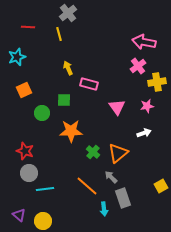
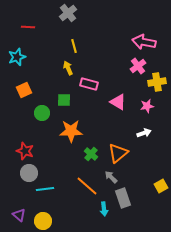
yellow line: moved 15 px right, 12 px down
pink triangle: moved 1 px right, 5 px up; rotated 24 degrees counterclockwise
green cross: moved 2 px left, 2 px down
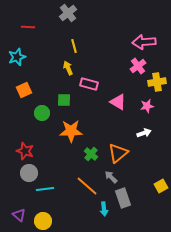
pink arrow: rotated 15 degrees counterclockwise
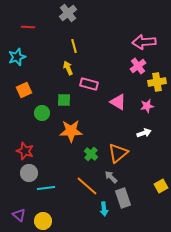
cyan line: moved 1 px right, 1 px up
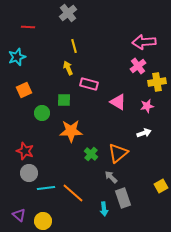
orange line: moved 14 px left, 7 px down
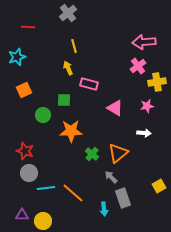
pink triangle: moved 3 px left, 6 px down
green circle: moved 1 px right, 2 px down
white arrow: rotated 24 degrees clockwise
green cross: moved 1 px right
yellow square: moved 2 px left
purple triangle: moved 3 px right; rotated 40 degrees counterclockwise
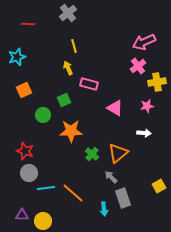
red line: moved 3 px up
pink arrow: rotated 20 degrees counterclockwise
green square: rotated 24 degrees counterclockwise
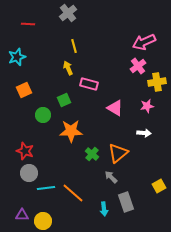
gray rectangle: moved 3 px right, 4 px down
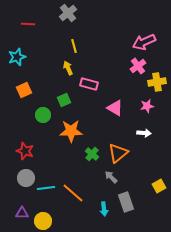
gray circle: moved 3 px left, 5 px down
purple triangle: moved 2 px up
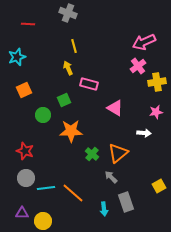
gray cross: rotated 30 degrees counterclockwise
pink star: moved 9 px right, 6 px down
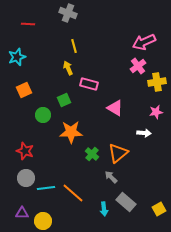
orange star: moved 1 px down
yellow square: moved 23 px down
gray rectangle: rotated 30 degrees counterclockwise
